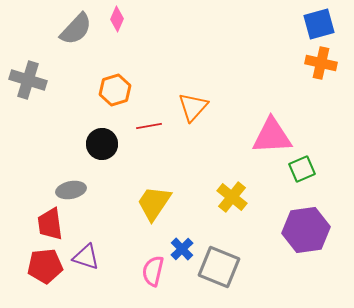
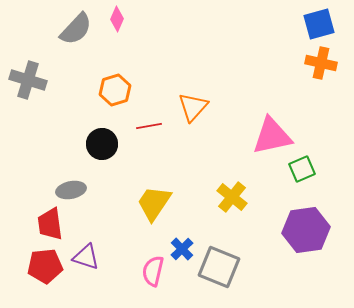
pink triangle: rotated 9 degrees counterclockwise
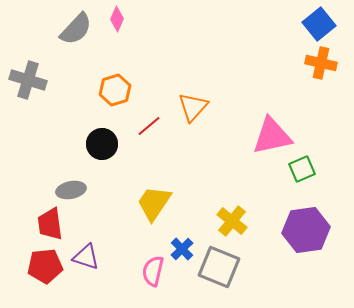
blue square: rotated 24 degrees counterclockwise
red line: rotated 30 degrees counterclockwise
yellow cross: moved 24 px down
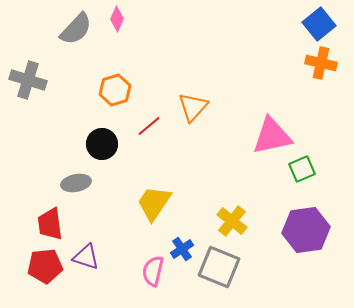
gray ellipse: moved 5 px right, 7 px up
blue cross: rotated 10 degrees clockwise
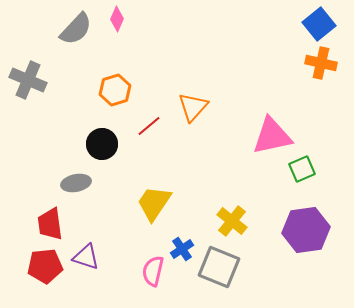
gray cross: rotated 6 degrees clockwise
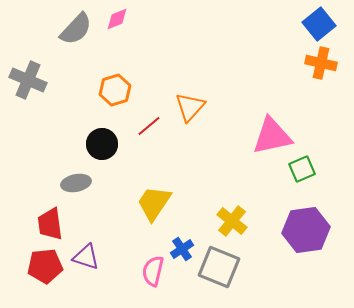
pink diamond: rotated 45 degrees clockwise
orange triangle: moved 3 px left
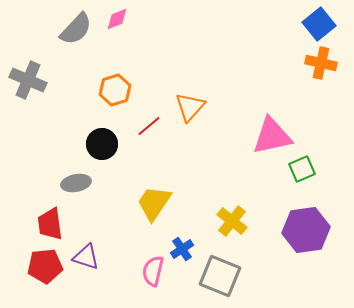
gray square: moved 1 px right, 9 px down
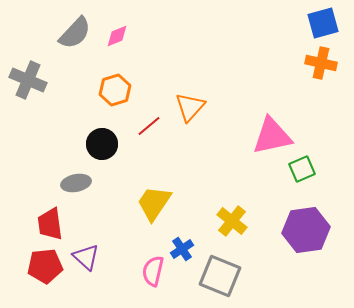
pink diamond: moved 17 px down
blue square: moved 4 px right, 1 px up; rotated 24 degrees clockwise
gray semicircle: moved 1 px left, 4 px down
purple triangle: rotated 24 degrees clockwise
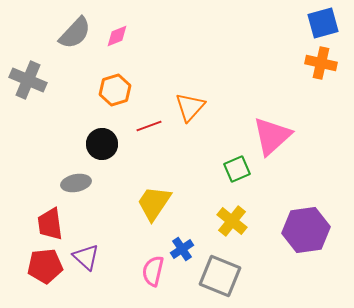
red line: rotated 20 degrees clockwise
pink triangle: rotated 30 degrees counterclockwise
green square: moved 65 px left
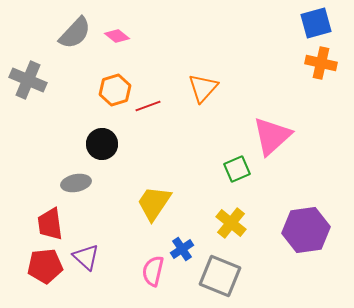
blue square: moved 7 px left
pink diamond: rotated 60 degrees clockwise
orange triangle: moved 13 px right, 19 px up
red line: moved 1 px left, 20 px up
yellow cross: moved 1 px left, 2 px down
